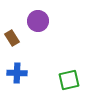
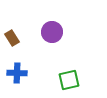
purple circle: moved 14 px right, 11 px down
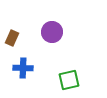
brown rectangle: rotated 56 degrees clockwise
blue cross: moved 6 px right, 5 px up
